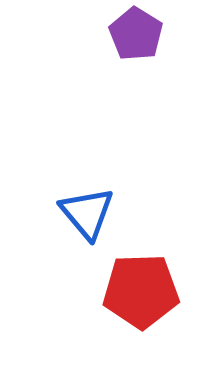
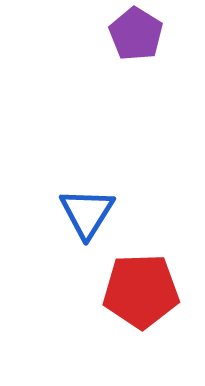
blue triangle: rotated 12 degrees clockwise
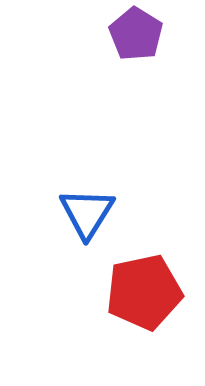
red pentagon: moved 3 px right, 1 px down; rotated 10 degrees counterclockwise
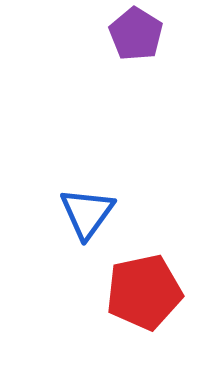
blue triangle: rotated 4 degrees clockwise
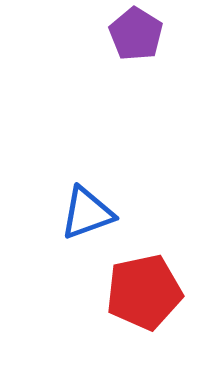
blue triangle: rotated 34 degrees clockwise
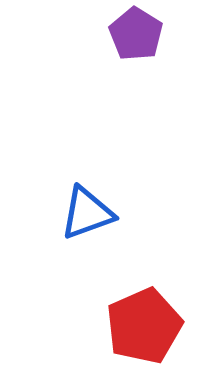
red pentagon: moved 34 px down; rotated 12 degrees counterclockwise
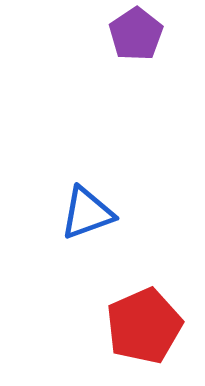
purple pentagon: rotated 6 degrees clockwise
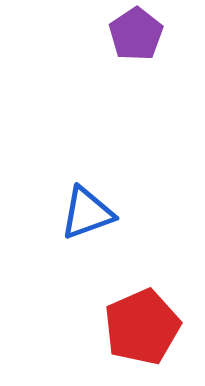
red pentagon: moved 2 px left, 1 px down
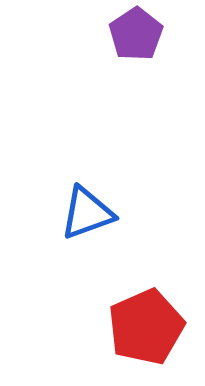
red pentagon: moved 4 px right
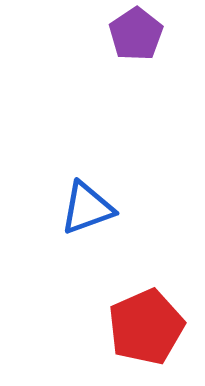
blue triangle: moved 5 px up
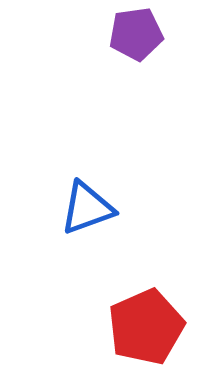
purple pentagon: rotated 26 degrees clockwise
